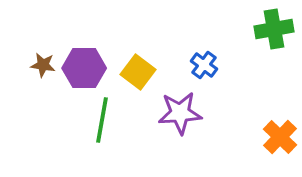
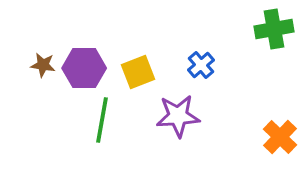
blue cross: moved 3 px left; rotated 12 degrees clockwise
yellow square: rotated 32 degrees clockwise
purple star: moved 2 px left, 3 px down
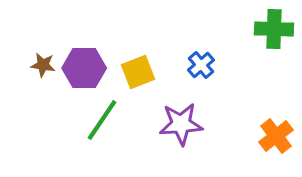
green cross: rotated 12 degrees clockwise
purple star: moved 3 px right, 8 px down
green line: rotated 24 degrees clockwise
orange cross: moved 4 px left, 1 px up; rotated 8 degrees clockwise
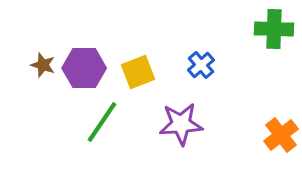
brown star: rotated 10 degrees clockwise
green line: moved 2 px down
orange cross: moved 5 px right, 1 px up
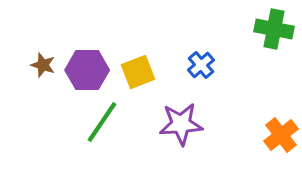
green cross: rotated 9 degrees clockwise
purple hexagon: moved 3 px right, 2 px down
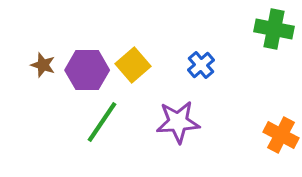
yellow square: moved 5 px left, 7 px up; rotated 20 degrees counterclockwise
purple star: moved 3 px left, 2 px up
orange cross: rotated 24 degrees counterclockwise
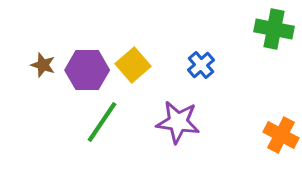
purple star: rotated 12 degrees clockwise
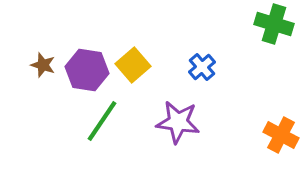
green cross: moved 5 px up; rotated 6 degrees clockwise
blue cross: moved 1 px right, 2 px down
purple hexagon: rotated 9 degrees clockwise
green line: moved 1 px up
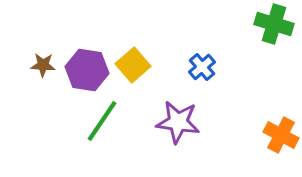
brown star: rotated 15 degrees counterclockwise
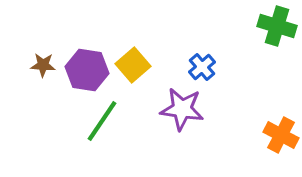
green cross: moved 3 px right, 2 px down
purple star: moved 4 px right, 13 px up
